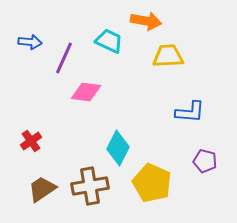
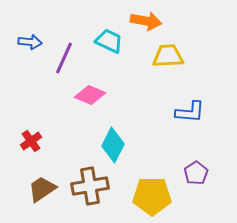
pink diamond: moved 4 px right, 3 px down; rotated 16 degrees clockwise
cyan diamond: moved 5 px left, 3 px up
purple pentagon: moved 9 px left, 12 px down; rotated 25 degrees clockwise
yellow pentagon: moved 13 px down; rotated 24 degrees counterclockwise
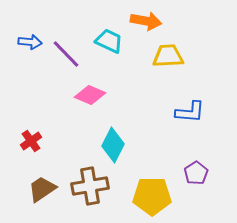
purple line: moved 2 px right, 4 px up; rotated 68 degrees counterclockwise
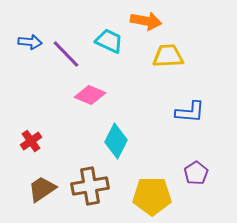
cyan diamond: moved 3 px right, 4 px up
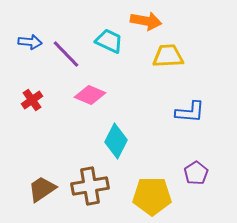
red cross: moved 1 px right, 41 px up
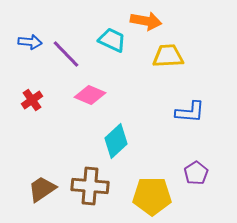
cyan trapezoid: moved 3 px right, 1 px up
cyan diamond: rotated 20 degrees clockwise
brown cross: rotated 15 degrees clockwise
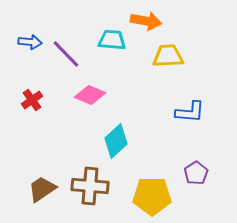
cyan trapezoid: rotated 20 degrees counterclockwise
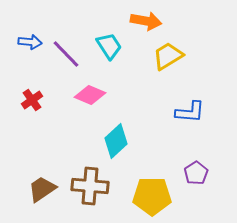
cyan trapezoid: moved 3 px left, 6 px down; rotated 52 degrees clockwise
yellow trapezoid: rotated 28 degrees counterclockwise
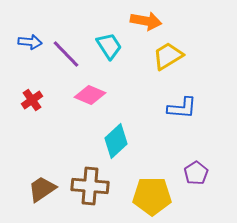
blue L-shape: moved 8 px left, 4 px up
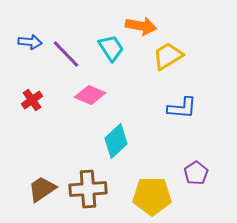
orange arrow: moved 5 px left, 5 px down
cyan trapezoid: moved 2 px right, 2 px down
brown cross: moved 2 px left, 3 px down; rotated 9 degrees counterclockwise
